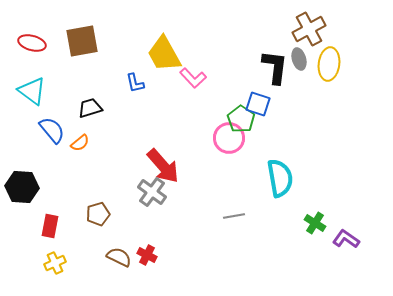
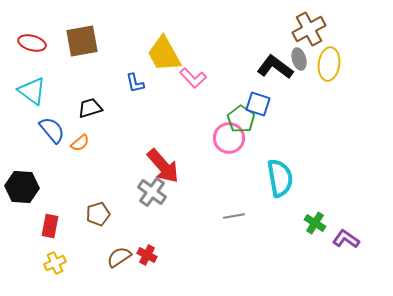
black L-shape: rotated 60 degrees counterclockwise
brown semicircle: rotated 60 degrees counterclockwise
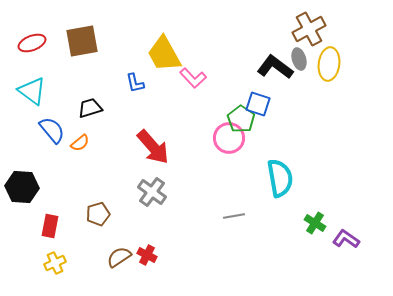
red ellipse: rotated 36 degrees counterclockwise
red arrow: moved 10 px left, 19 px up
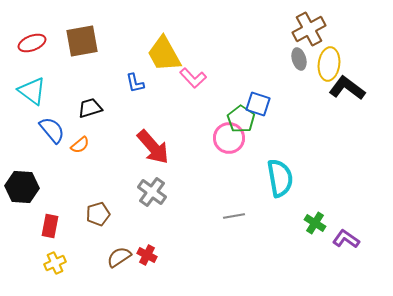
black L-shape: moved 72 px right, 21 px down
orange semicircle: moved 2 px down
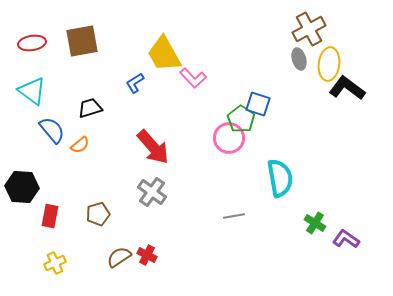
red ellipse: rotated 12 degrees clockwise
blue L-shape: rotated 70 degrees clockwise
red rectangle: moved 10 px up
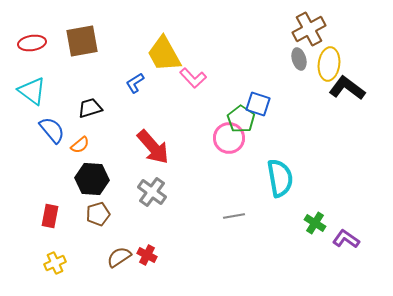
black hexagon: moved 70 px right, 8 px up
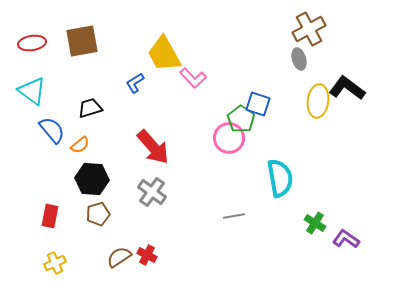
yellow ellipse: moved 11 px left, 37 px down
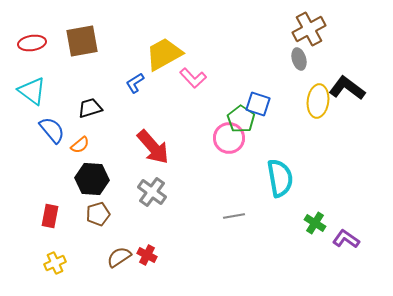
yellow trapezoid: rotated 90 degrees clockwise
